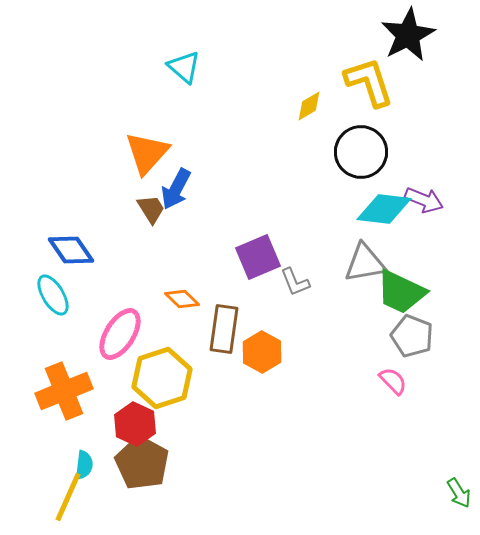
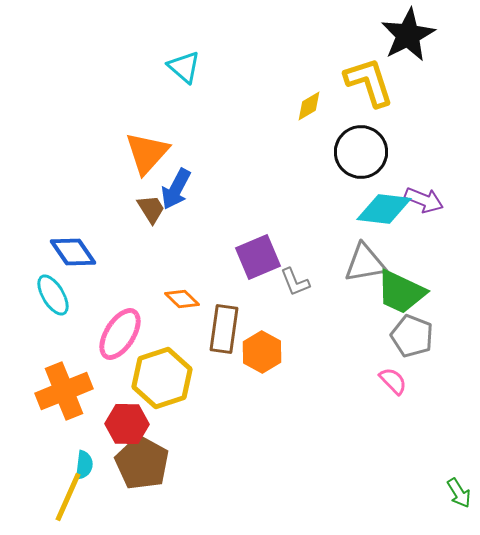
blue diamond: moved 2 px right, 2 px down
red hexagon: moved 8 px left; rotated 24 degrees counterclockwise
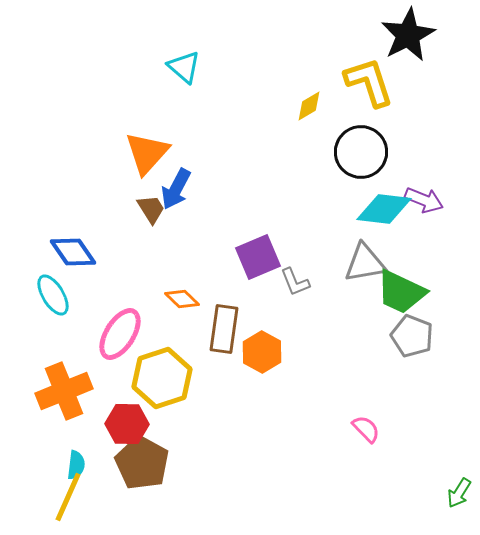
pink semicircle: moved 27 px left, 48 px down
cyan semicircle: moved 8 px left
green arrow: rotated 64 degrees clockwise
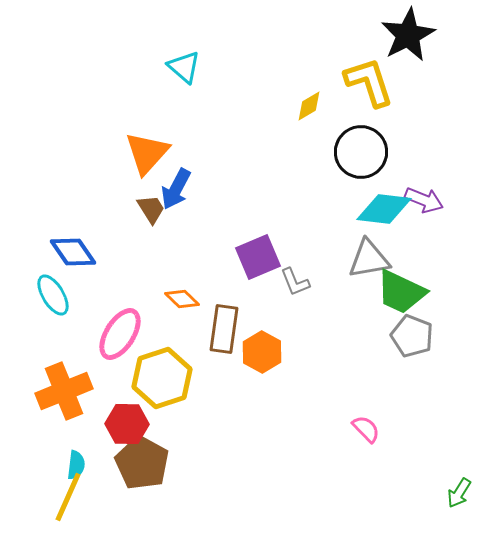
gray triangle: moved 4 px right, 4 px up
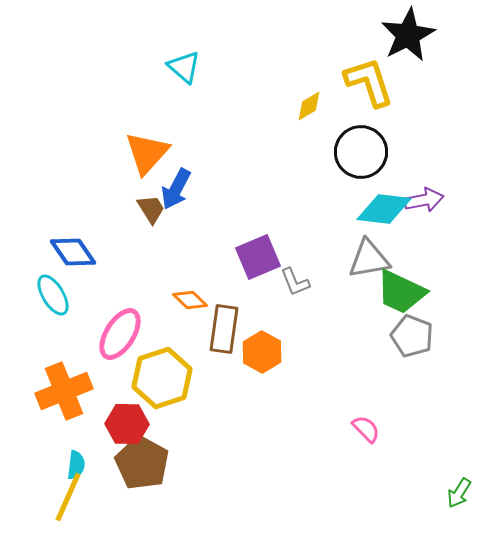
purple arrow: rotated 33 degrees counterclockwise
orange diamond: moved 8 px right, 1 px down
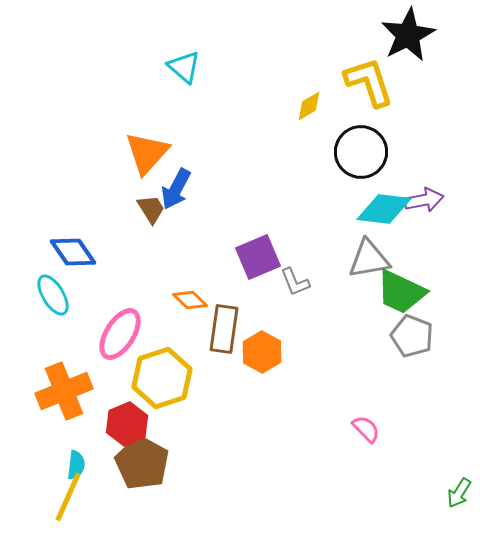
red hexagon: rotated 24 degrees counterclockwise
